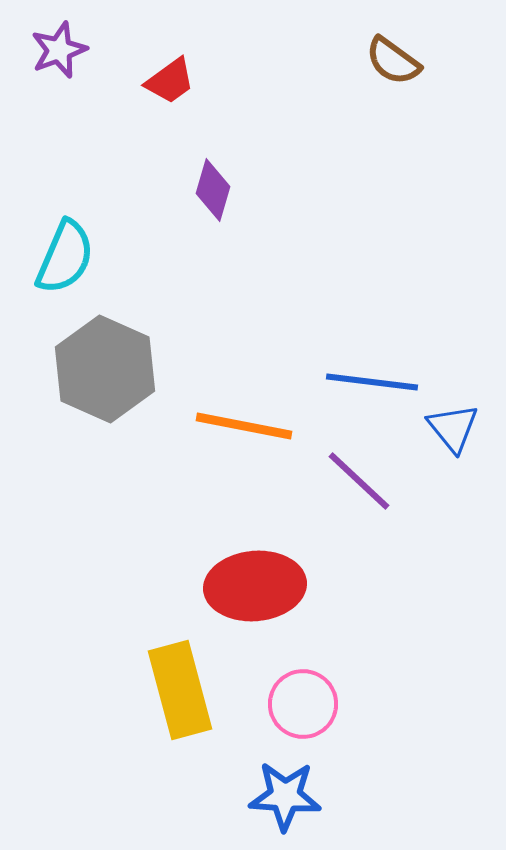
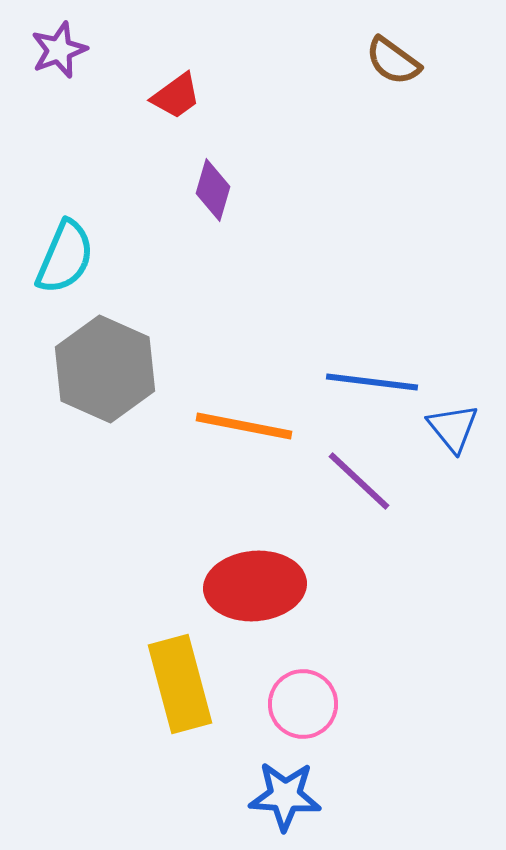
red trapezoid: moved 6 px right, 15 px down
yellow rectangle: moved 6 px up
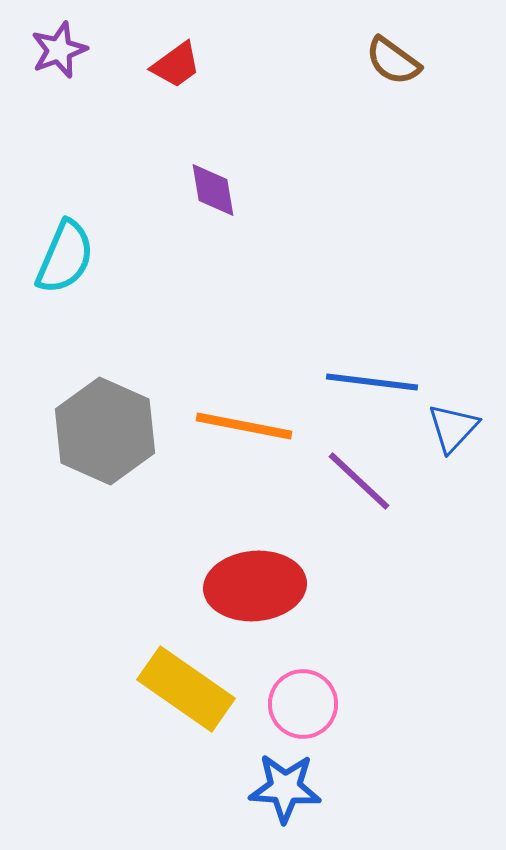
red trapezoid: moved 31 px up
purple diamond: rotated 26 degrees counterclockwise
gray hexagon: moved 62 px down
blue triangle: rotated 22 degrees clockwise
yellow rectangle: moved 6 px right, 5 px down; rotated 40 degrees counterclockwise
blue star: moved 8 px up
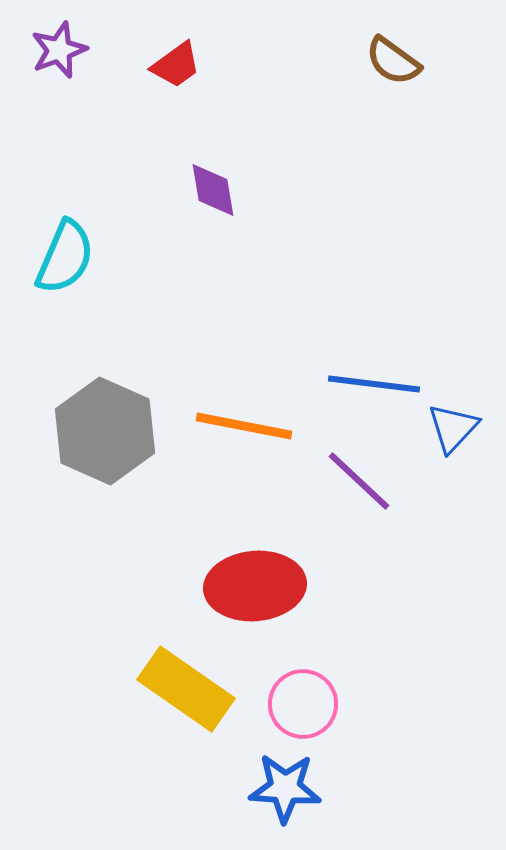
blue line: moved 2 px right, 2 px down
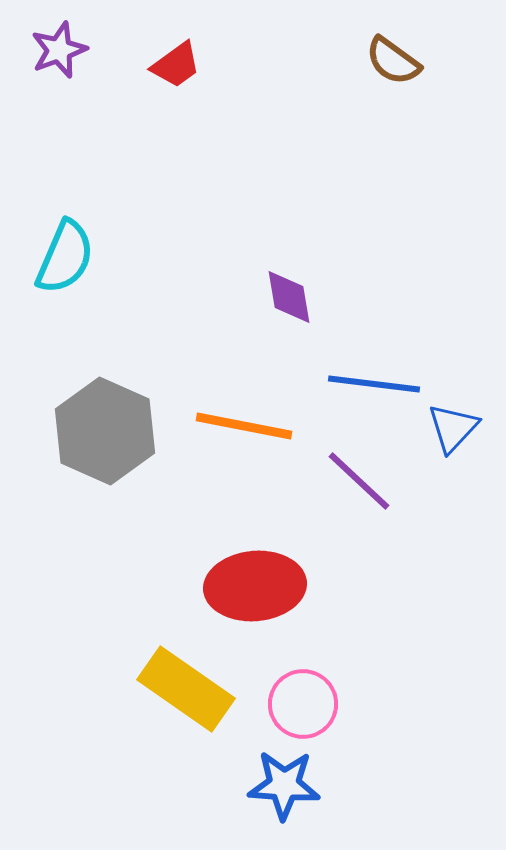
purple diamond: moved 76 px right, 107 px down
blue star: moved 1 px left, 3 px up
